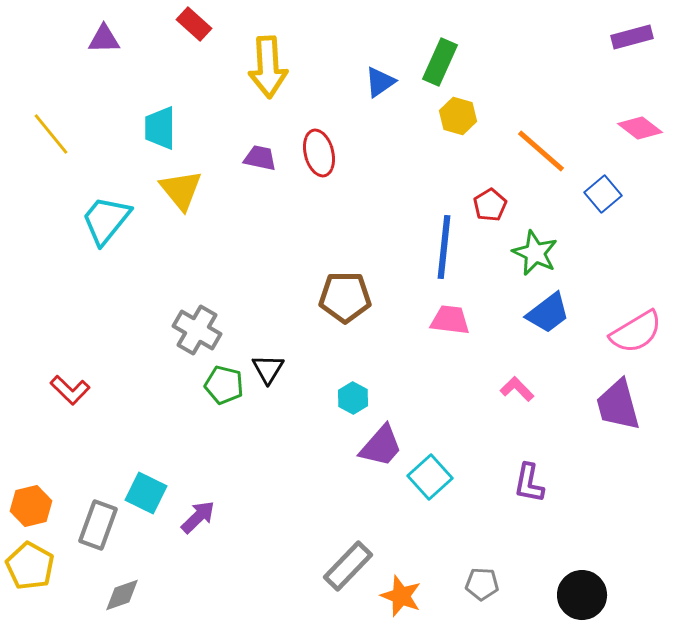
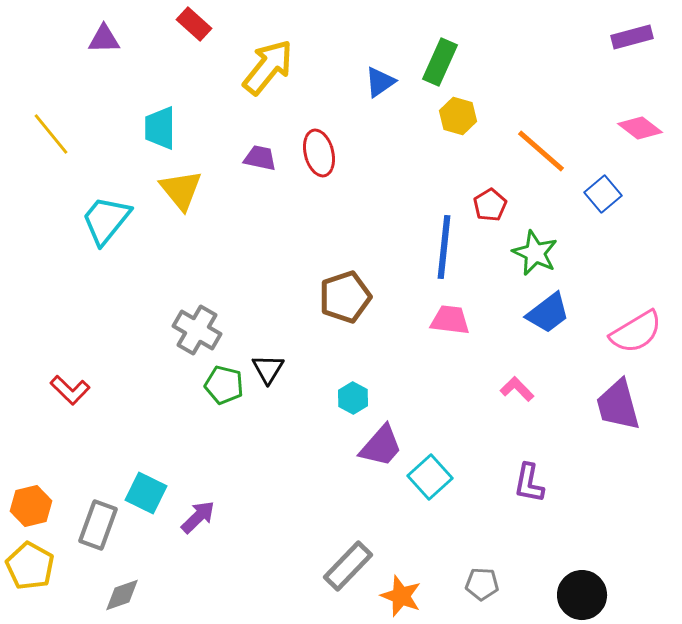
yellow arrow at (268, 67): rotated 138 degrees counterclockwise
brown pentagon at (345, 297): rotated 18 degrees counterclockwise
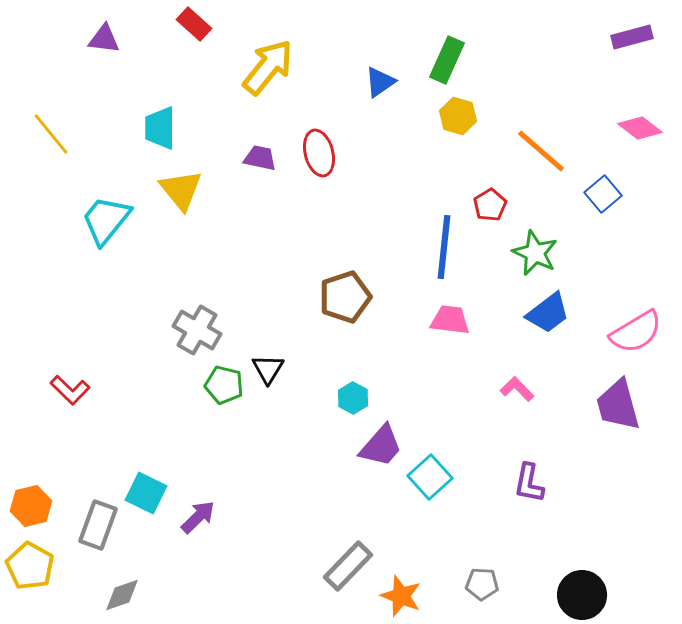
purple triangle at (104, 39): rotated 8 degrees clockwise
green rectangle at (440, 62): moved 7 px right, 2 px up
